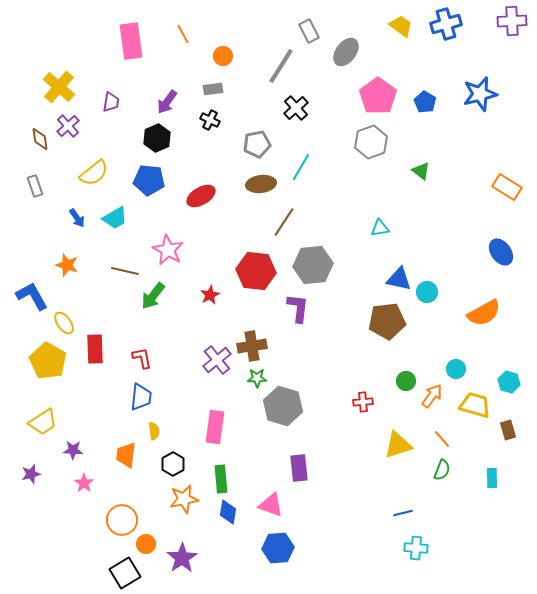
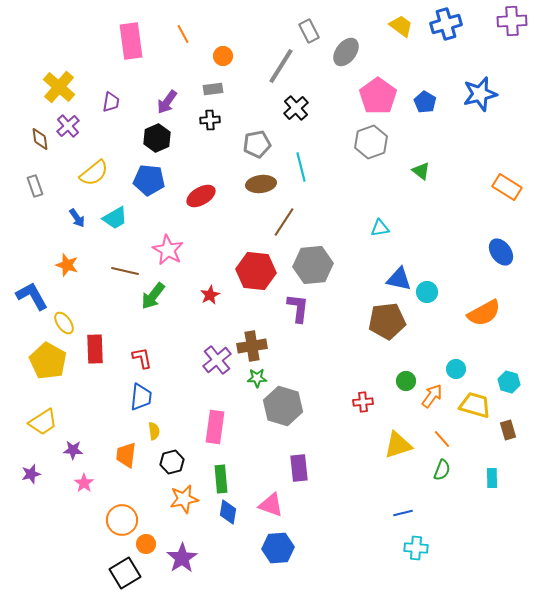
black cross at (210, 120): rotated 30 degrees counterclockwise
cyan line at (301, 167): rotated 44 degrees counterclockwise
black hexagon at (173, 464): moved 1 px left, 2 px up; rotated 15 degrees clockwise
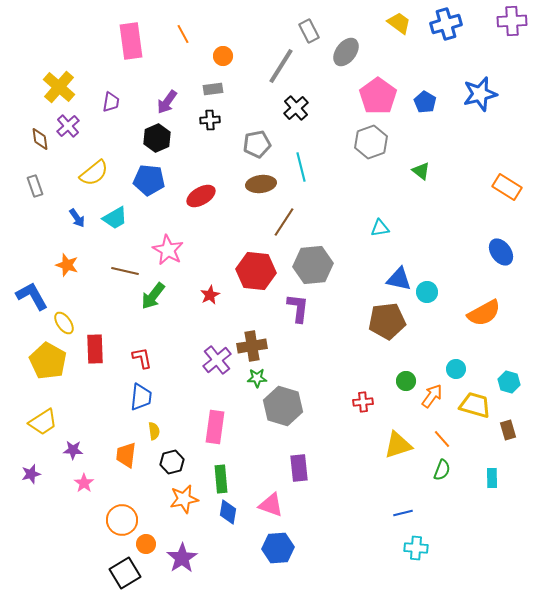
yellow trapezoid at (401, 26): moved 2 px left, 3 px up
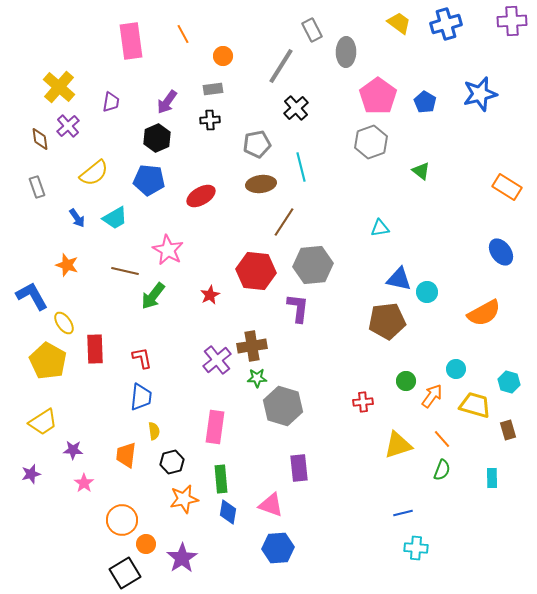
gray rectangle at (309, 31): moved 3 px right, 1 px up
gray ellipse at (346, 52): rotated 36 degrees counterclockwise
gray rectangle at (35, 186): moved 2 px right, 1 px down
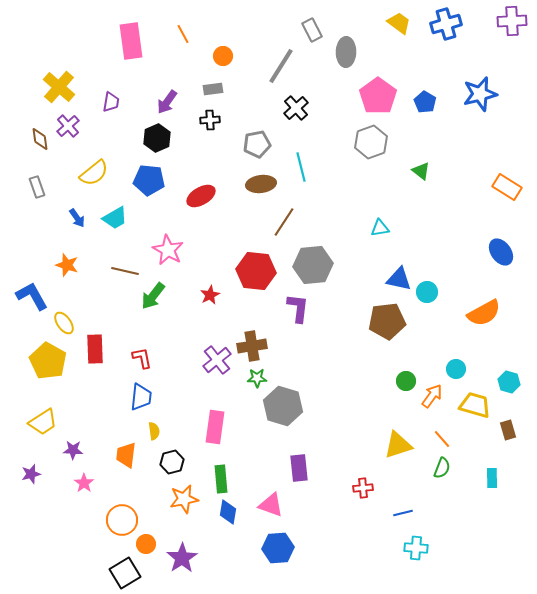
red cross at (363, 402): moved 86 px down
green semicircle at (442, 470): moved 2 px up
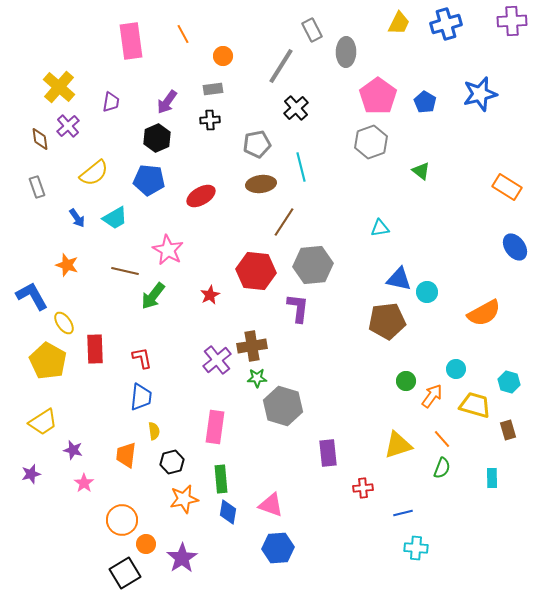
yellow trapezoid at (399, 23): rotated 80 degrees clockwise
blue ellipse at (501, 252): moved 14 px right, 5 px up
purple star at (73, 450): rotated 12 degrees clockwise
purple rectangle at (299, 468): moved 29 px right, 15 px up
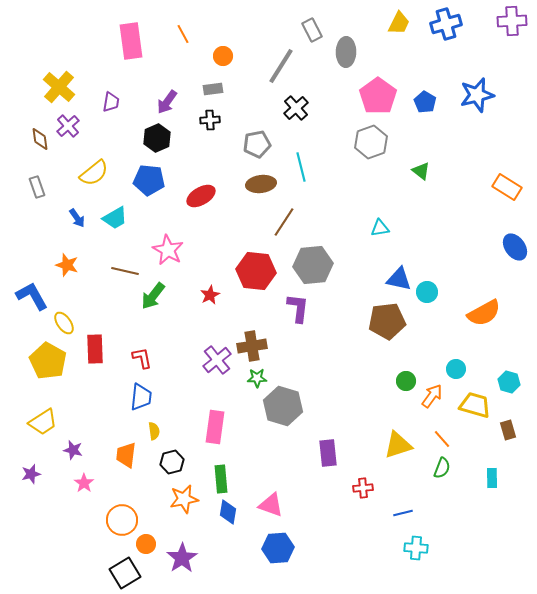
blue star at (480, 94): moved 3 px left, 1 px down
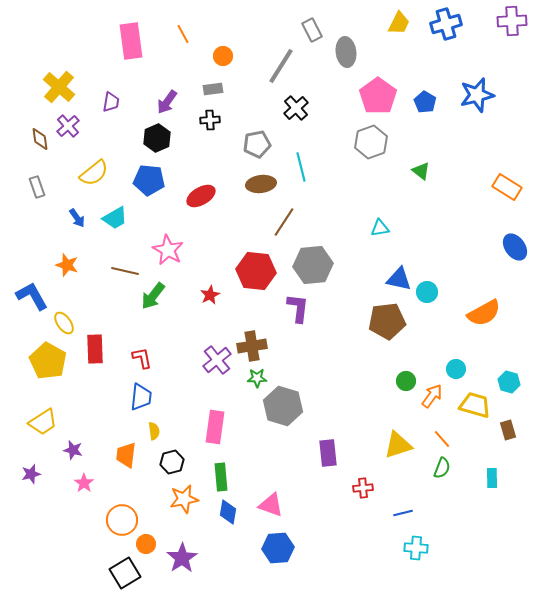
gray ellipse at (346, 52): rotated 8 degrees counterclockwise
green rectangle at (221, 479): moved 2 px up
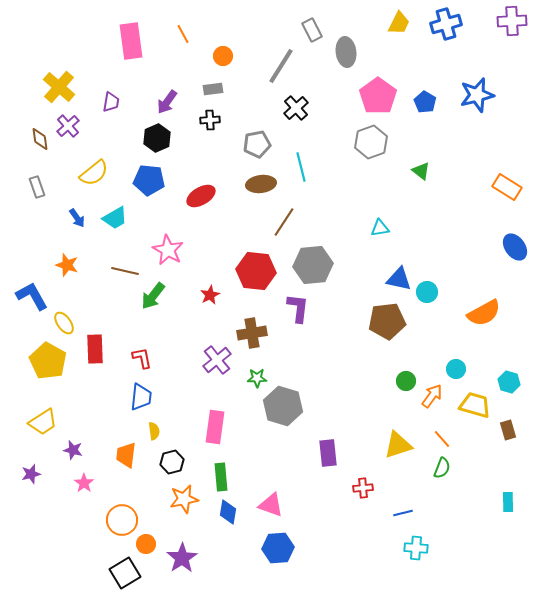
brown cross at (252, 346): moved 13 px up
cyan rectangle at (492, 478): moved 16 px right, 24 px down
